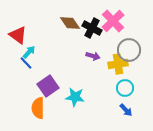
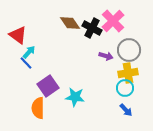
purple arrow: moved 13 px right
yellow cross: moved 10 px right, 9 px down
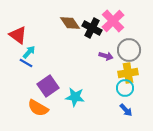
blue line: rotated 16 degrees counterclockwise
orange semicircle: rotated 60 degrees counterclockwise
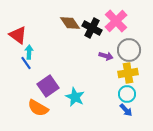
pink cross: moved 3 px right
cyan arrow: rotated 40 degrees counterclockwise
blue line: rotated 24 degrees clockwise
cyan circle: moved 2 px right, 6 px down
cyan star: rotated 18 degrees clockwise
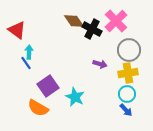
brown diamond: moved 4 px right, 2 px up
black cross: moved 1 px down
red triangle: moved 1 px left, 5 px up
purple arrow: moved 6 px left, 8 px down
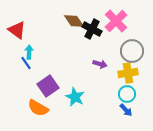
gray circle: moved 3 px right, 1 px down
